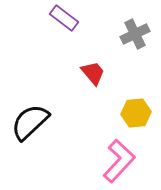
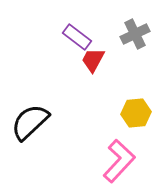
purple rectangle: moved 13 px right, 19 px down
red trapezoid: moved 13 px up; rotated 112 degrees counterclockwise
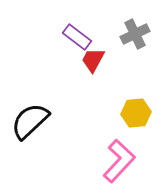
black semicircle: moved 1 px up
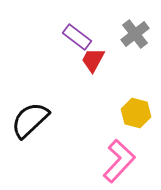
gray cross: rotated 12 degrees counterclockwise
yellow hexagon: rotated 20 degrees clockwise
black semicircle: moved 1 px up
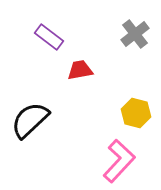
purple rectangle: moved 28 px left
red trapezoid: moved 13 px left, 10 px down; rotated 52 degrees clockwise
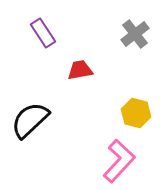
purple rectangle: moved 6 px left, 4 px up; rotated 20 degrees clockwise
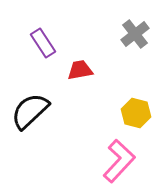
purple rectangle: moved 10 px down
black semicircle: moved 9 px up
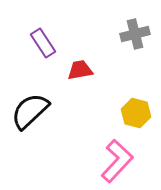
gray cross: rotated 24 degrees clockwise
pink L-shape: moved 2 px left
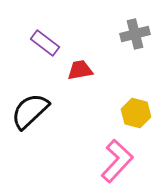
purple rectangle: moved 2 px right; rotated 20 degrees counterclockwise
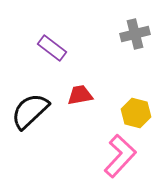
purple rectangle: moved 7 px right, 5 px down
red trapezoid: moved 25 px down
pink L-shape: moved 3 px right, 5 px up
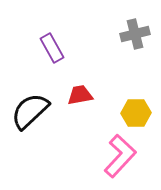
purple rectangle: rotated 24 degrees clockwise
yellow hexagon: rotated 16 degrees counterclockwise
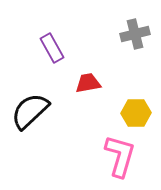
red trapezoid: moved 8 px right, 12 px up
pink L-shape: rotated 27 degrees counterclockwise
